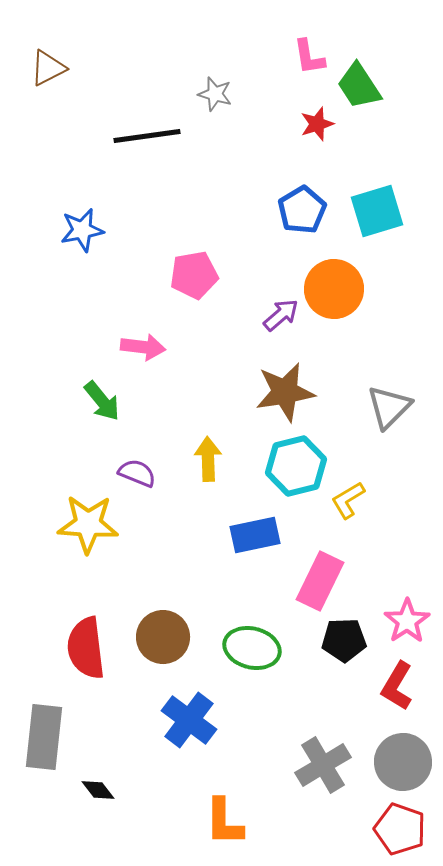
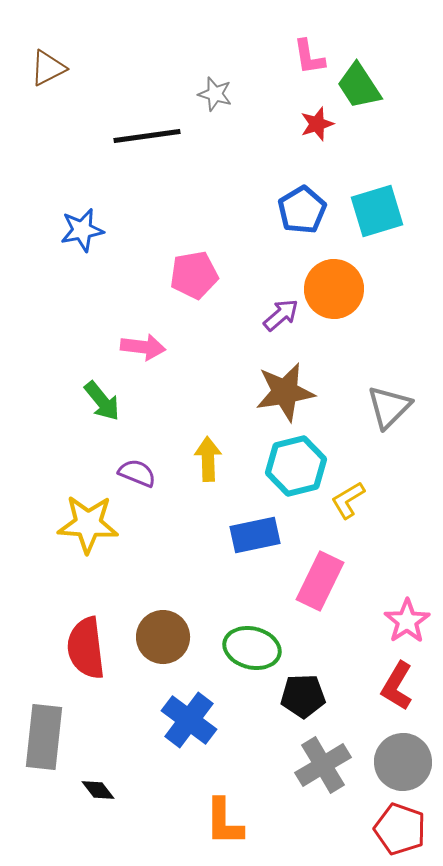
black pentagon: moved 41 px left, 56 px down
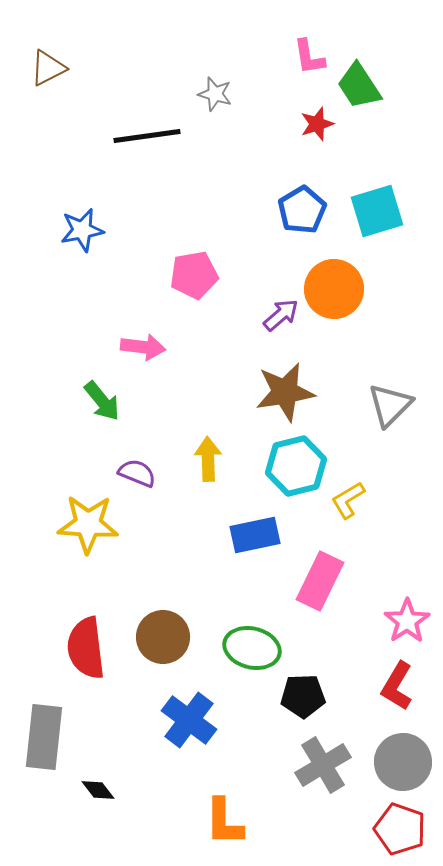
gray triangle: moved 1 px right, 2 px up
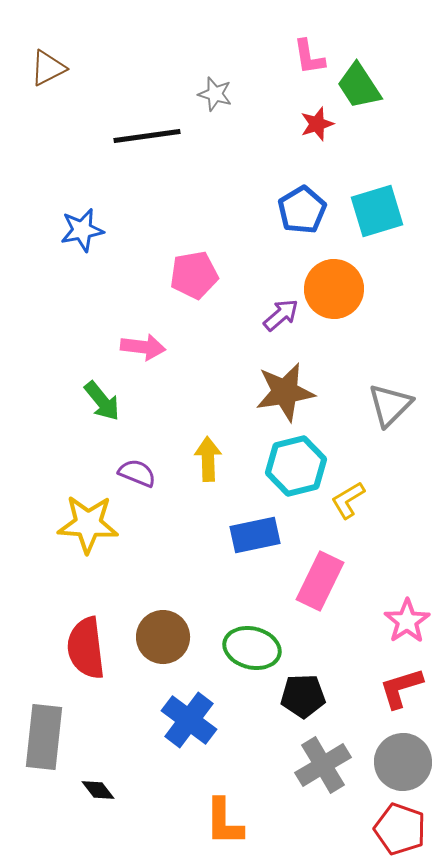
red L-shape: moved 4 px right, 2 px down; rotated 42 degrees clockwise
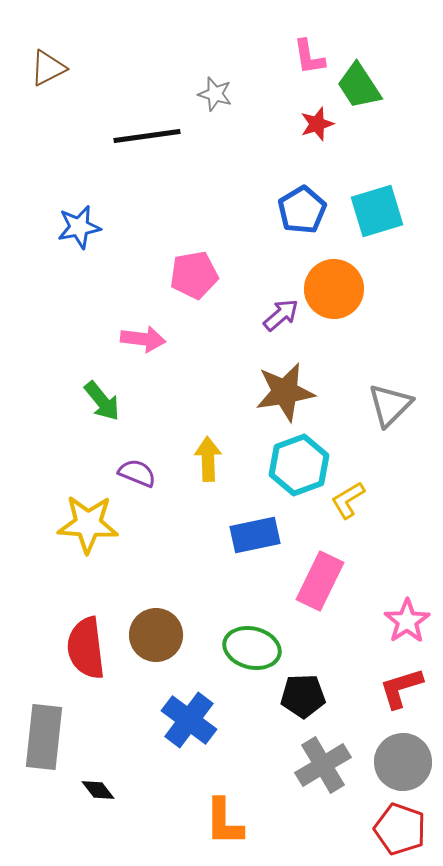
blue star: moved 3 px left, 3 px up
pink arrow: moved 8 px up
cyan hexagon: moved 3 px right, 1 px up; rotated 6 degrees counterclockwise
brown circle: moved 7 px left, 2 px up
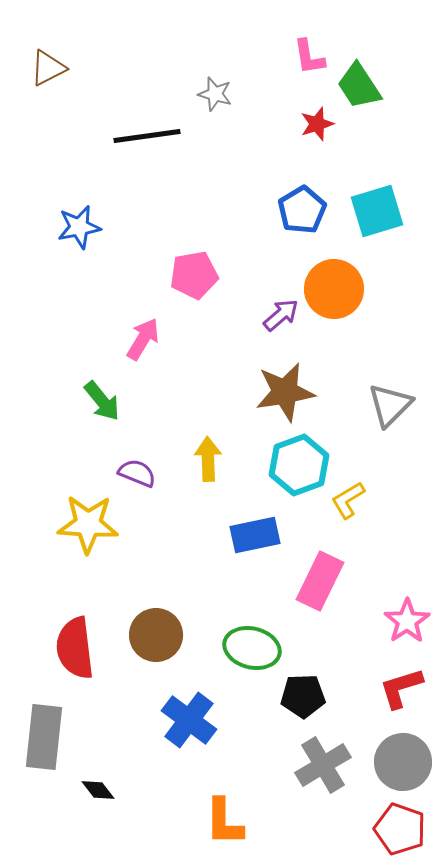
pink arrow: rotated 66 degrees counterclockwise
red semicircle: moved 11 px left
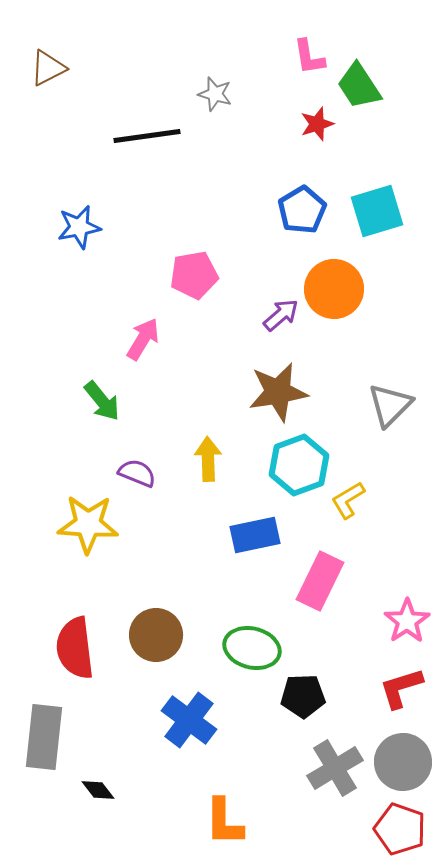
brown star: moved 7 px left
gray cross: moved 12 px right, 3 px down
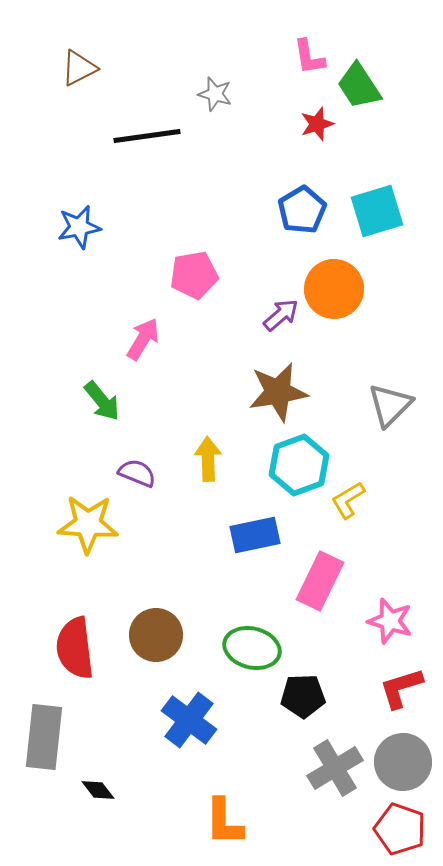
brown triangle: moved 31 px right
pink star: moved 17 px left; rotated 21 degrees counterclockwise
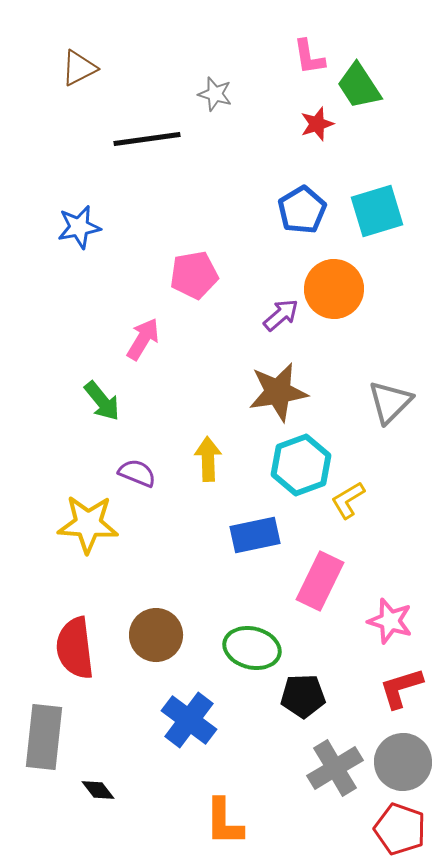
black line: moved 3 px down
gray triangle: moved 3 px up
cyan hexagon: moved 2 px right
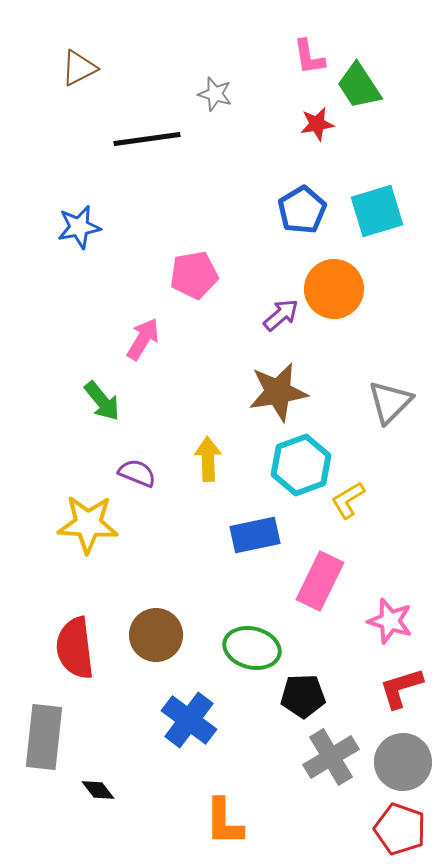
red star: rotated 8 degrees clockwise
gray cross: moved 4 px left, 11 px up
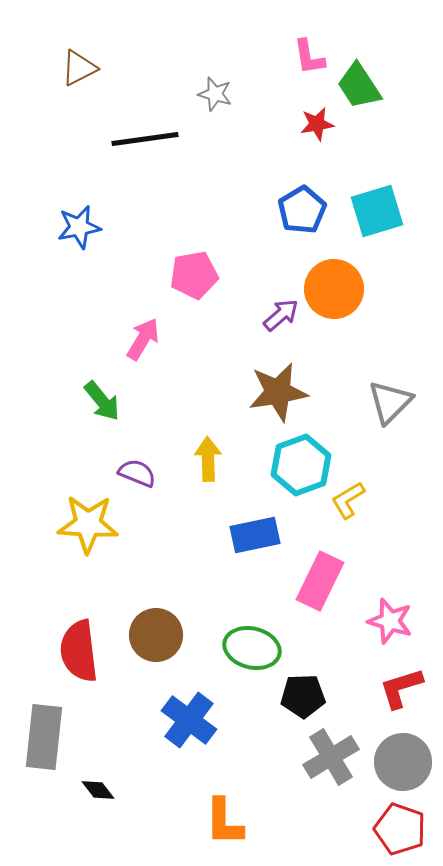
black line: moved 2 px left
red semicircle: moved 4 px right, 3 px down
